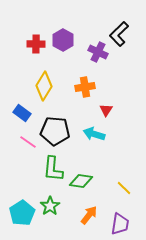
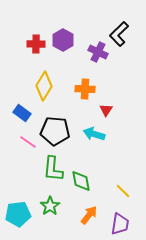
orange cross: moved 2 px down; rotated 12 degrees clockwise
green diamond: rotated 70 degrees clockwise
yellow line: moved 1 px left, 3 px down
cyan pentagon: moved 4 px left, 1 px down; rotated 25 degrees clockwise
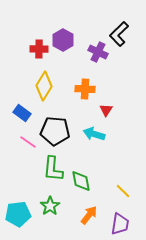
red cross: moved 3 px right, 5 px down
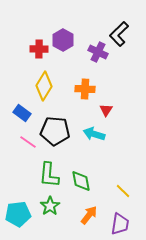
green L-shape: moved 4 px left, 6 px down
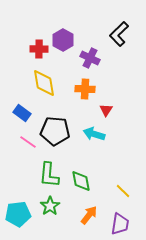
purple cross: moved 8 px left, 6 px down
yellow diamond: moved 3 px up; rotated 40 degrees counterclockwise
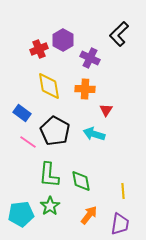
red cross: rotated 24 degrees counterclockwise
yellow diamond: moved 5 px right, 3 px down
black pentagon: rotated 24 degrees clockwise
yellow line: rotated 42 degrees clockwise
cyan pentagon: moved 3 px right
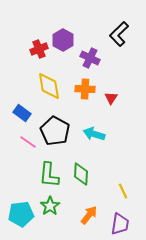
red triangle: moved 5 px right, 12 px up
green diamond: moved 7 px up; rotated 15 degrees clockwise
yellow line: rotated 21 degrees counterclockwise
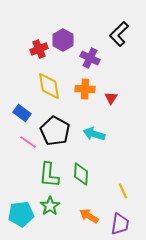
orange arrow: moved 1 px down; rotated 96 degrees counterclockwise
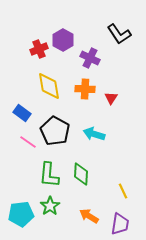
black L-shape: rotated 80 degrees counterclockwise
